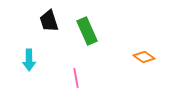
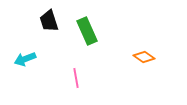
cyan arrow: moved 4 px left, 1 px up; rotated 70 degrees clockwise
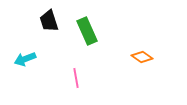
orange diamond: moved 2 px left
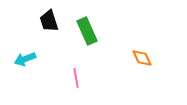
orange diamond: moved 1 px down; rotated 30 degrees clockwise
